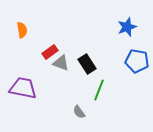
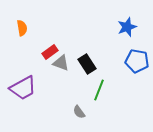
orange semicircle: moved 2 px up
purple trapezoid: rotated 140 degrees clockwise
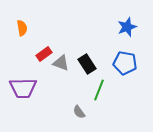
red rectangle: moved 6 px left, 2 px down
blue pentagon: moved 12 px left, 2 px down
purple trapezoid: rotated 28 degrees clockwise
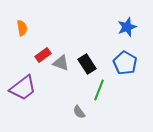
red rectangle: moved 1 px left, 1 px down
blue pentagon: rotated 20 degrees clockwise
purple trapezoid: rotated 36 degrees counterclockwise
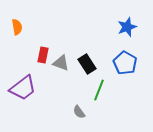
orange semicircle: moved 5 px left, 1 px up
red rectangle: rotated 42 degrees counterclockwise
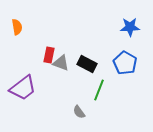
blue star: moved 3 px right; rotated 18 degrees clockwise
red rectangle: moved 6 px right
black rectangle: rotated 30 degrees counterclockwise
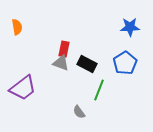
red rectangle: moved 15 px right, 6 px up
blue pentagon: rotated 10 degrees clockwise
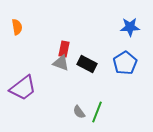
green line: moved 2 px left, 22 px down
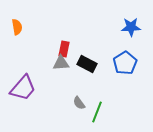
blue star: moved 1 px right
gray triangle: rotated 24 degrees counterclockwise
purple trapezoid: rotated 12 degrees counterclockwise
gray semicircle: moved 9 px up
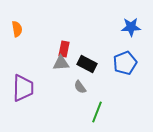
orange semicircle: moved 2 px down
blue pentagon: rotated 10 degrees clockwise
purple trapezoid: rotated 40 degrees counterclockwise
gray semicircle: moved 1 px right, 16 px up
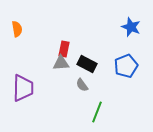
blue star: rotated 24 degrees clockwise
blue pentagon: moved 1 px right, 3 px down
gray semicircle: moved 2 px right, 2 px up
